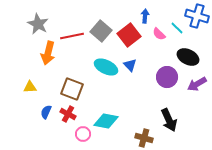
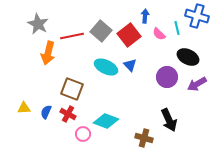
cyan line: rotated 32 degrees clockwise
yellow triangle: moved 6 px left, 21 px down
cyan diamond: rotated 10 degrees clockwise
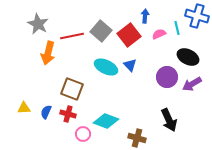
pink semicircle: rotated 112 degrees clockwise
purple arrow: moved 5 px left
red cross: rotated 14 degrees counterclockwise
brown cross: moved 7 px left
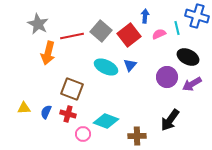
blue triangle: rotated 24 degrees clockwise
black arrow: moved 1 px right; rotated 60 degrees clockwise
brown cross: moved 2 px up; rotated 18 degrees counterclockwise
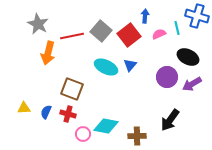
cyan diamond: moved 5 px down; rotated 10 degrees counterclockwise
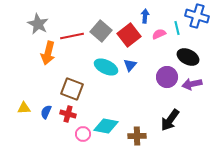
purple arrow: rotated 18 degrees clockwise
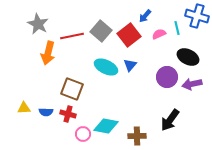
blue arrow: rotated 144 degrees counterclockwise
blue semicircle: rotated 112 degrees counterclockwise
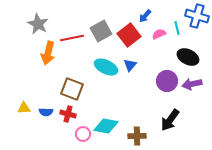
gray square: rotated 20 degrees clockwise
red line: moved 2 px down
purple circle: moved 4 px down
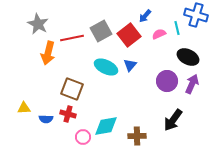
blue cross: moved 1 px left, 1 px up
purple arrow: rotated 126 degrees clockwise
blue semicircle: moved 7 px down
black arrow: moved 3 px right
cyan diamond: rotated 20 degrees counterclockwise
pink circle: moved 3 px down
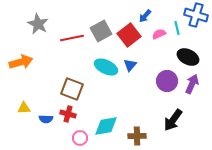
orange arrow: moved 27 px left, 9 px down; rotated 120 degrees counterclockwise
pink circle: moved 3 px left, 1 px down
